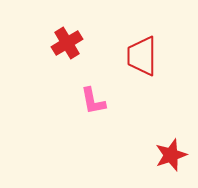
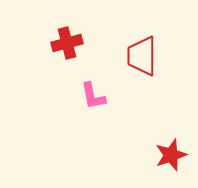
red cross: rotated 16 degrees clockwise
pink L-shape: moved 5 px up
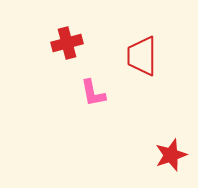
pink L-shape: moved 3 px up
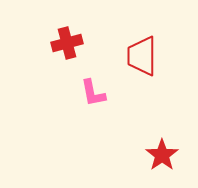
red star: moved 9 px left; rotated 16 degrees counterclockwise
